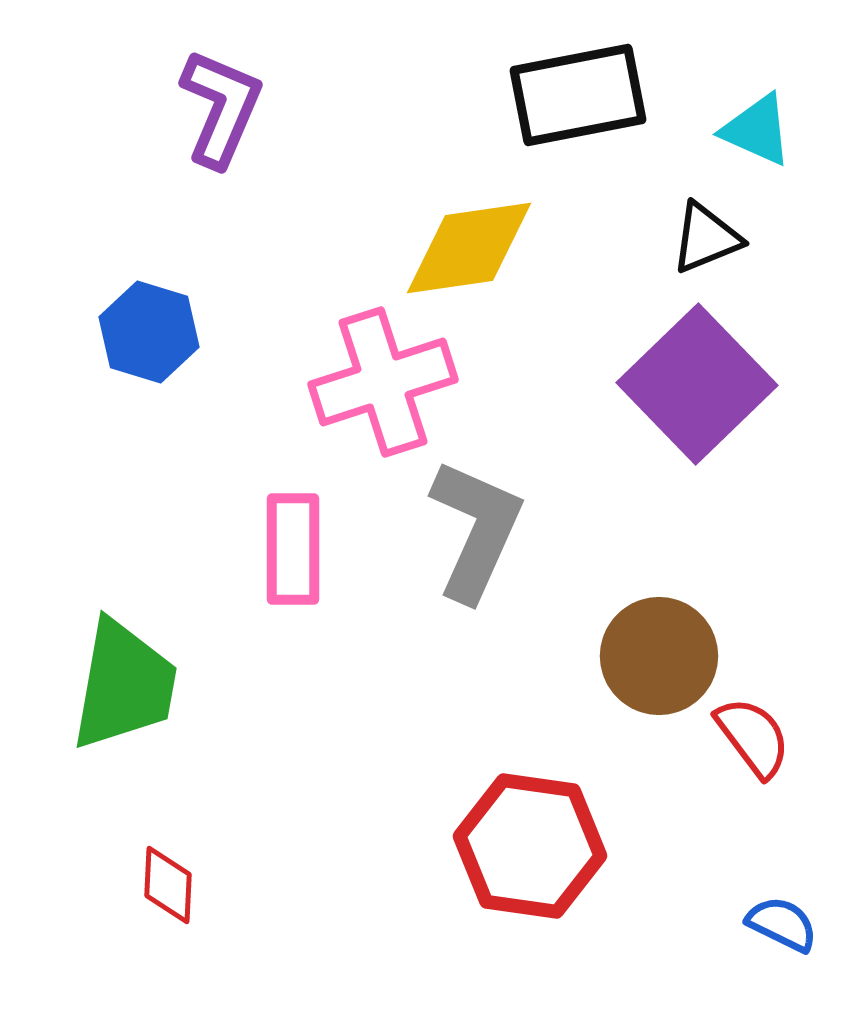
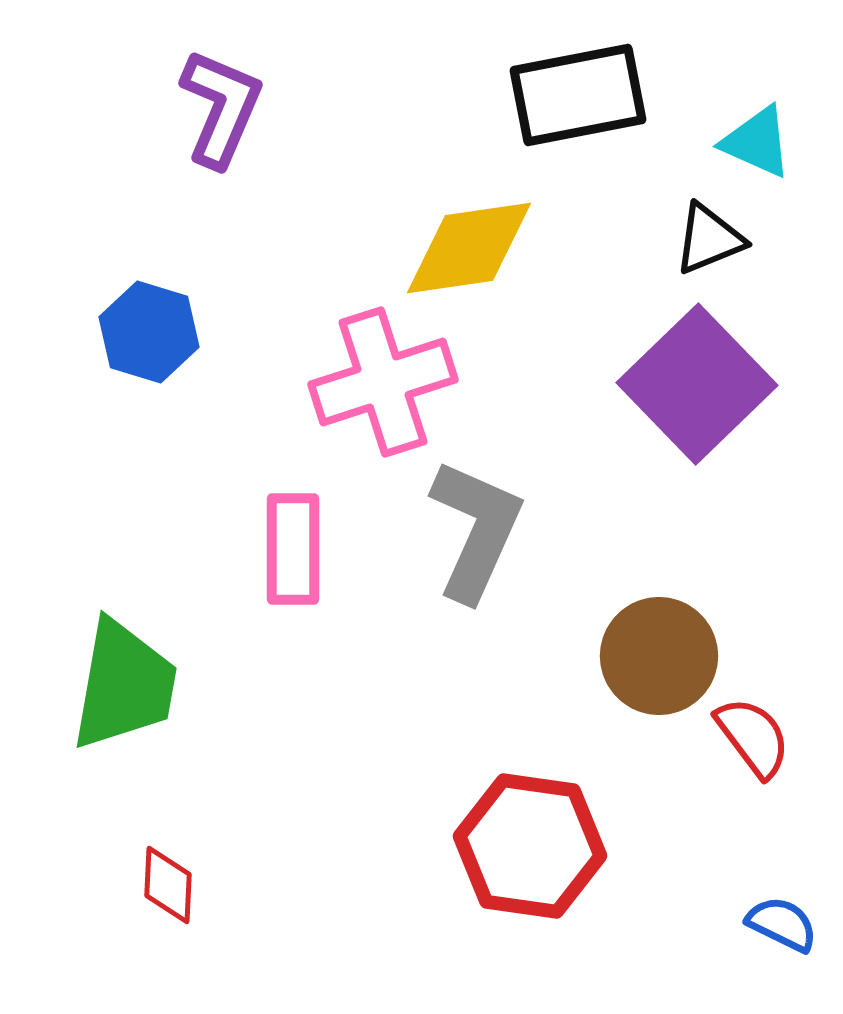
cyan triangle: moved 12 px down
black triangle: moved 3 px right, 1 px down
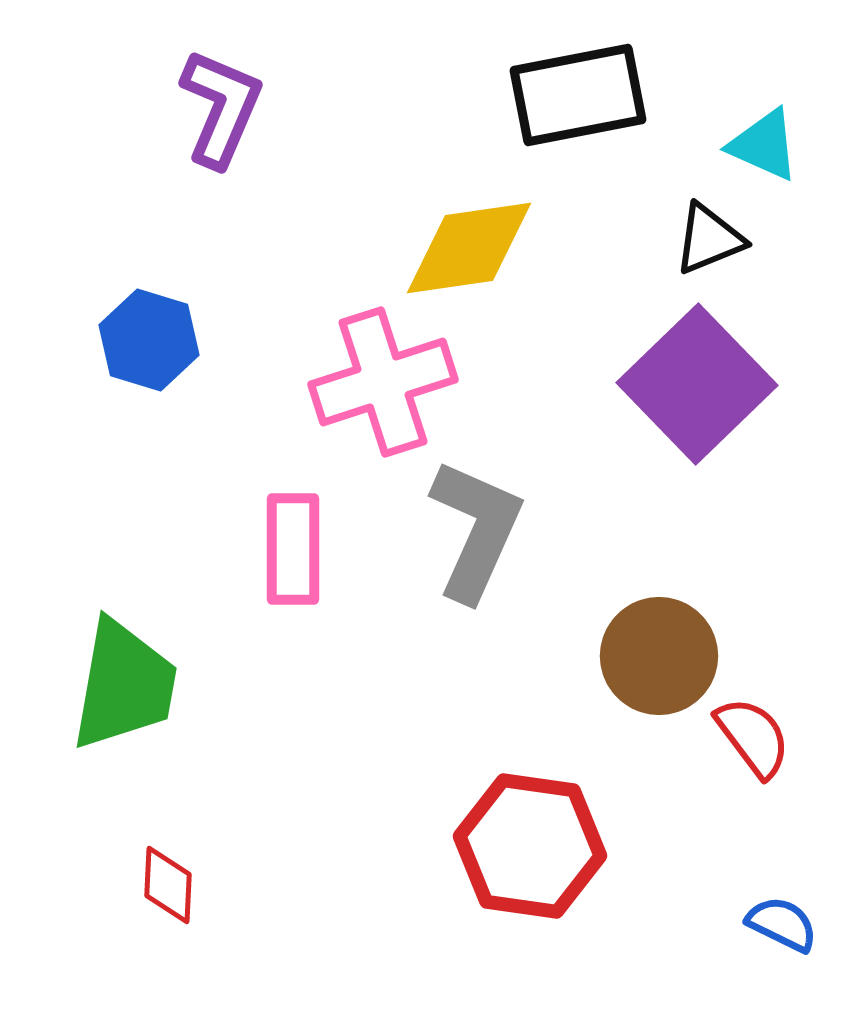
cyan triangle: moved 7 px right, 3 px down
blue hexagon: moved 8 px down
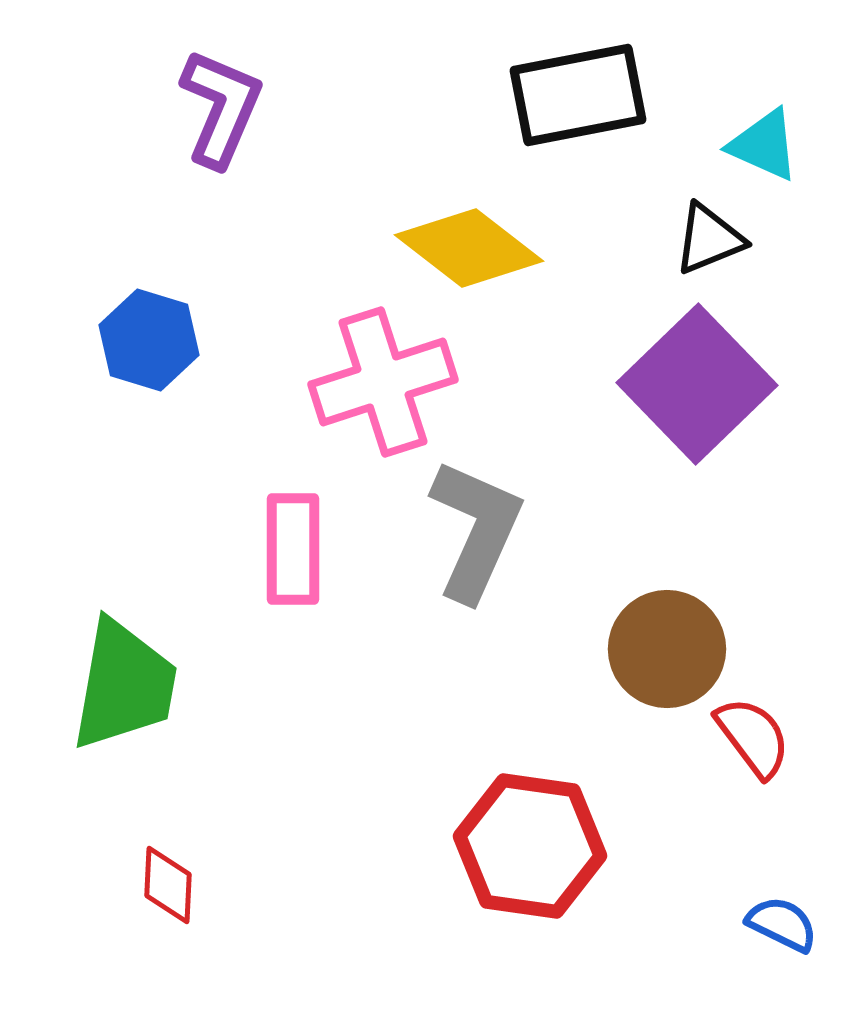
yellow diamond: rotated 46 degrees clockwise
brown circle: moved 8 px right, 7 px up
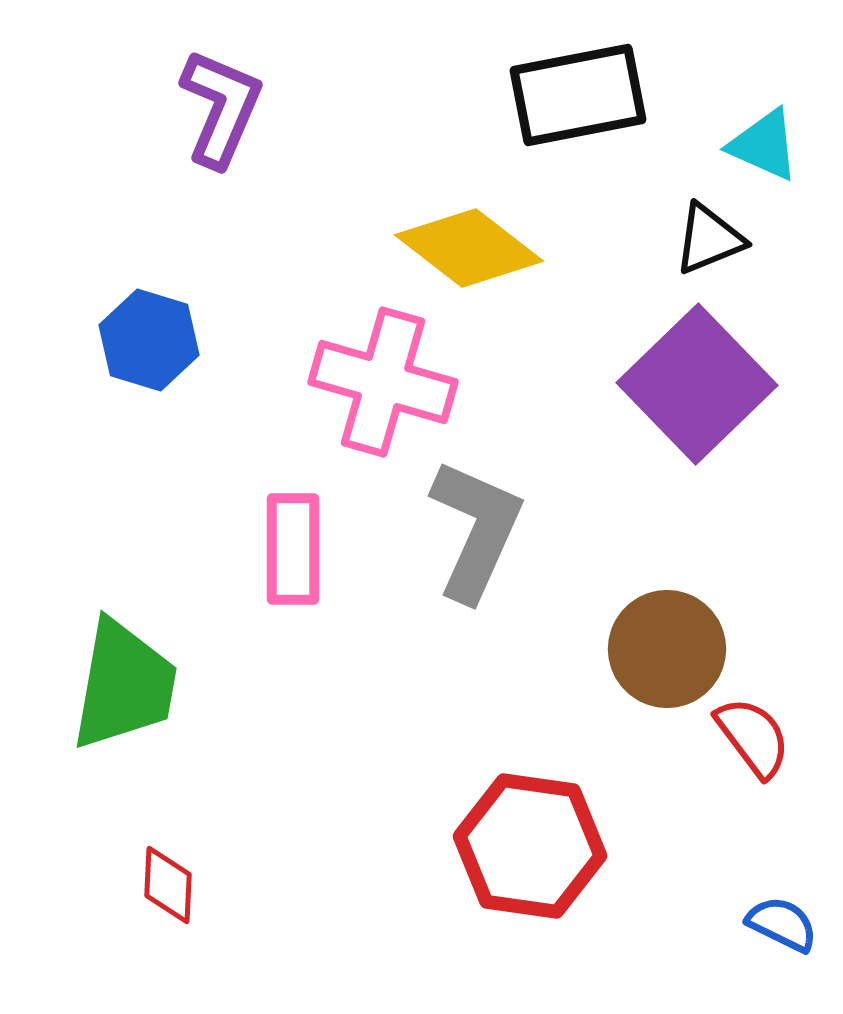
pink cross: rotated 34 degrees clockwise
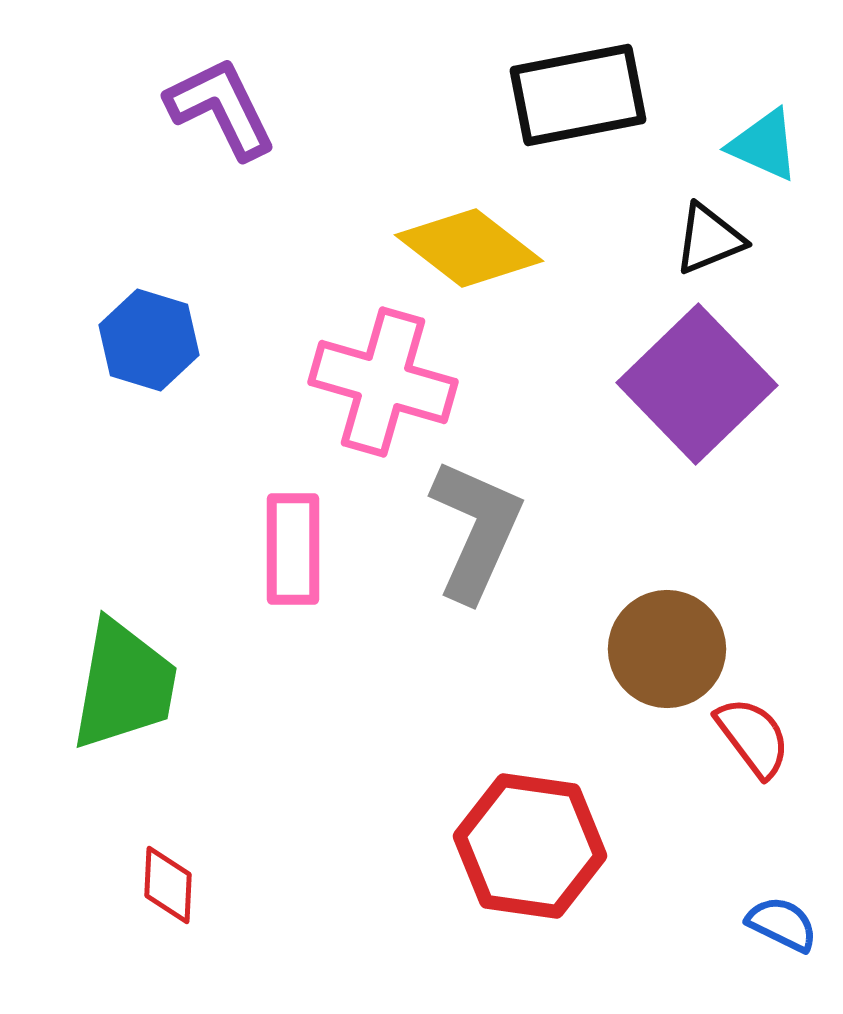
purple L-shape: rotated 49 degrees counterclockwise
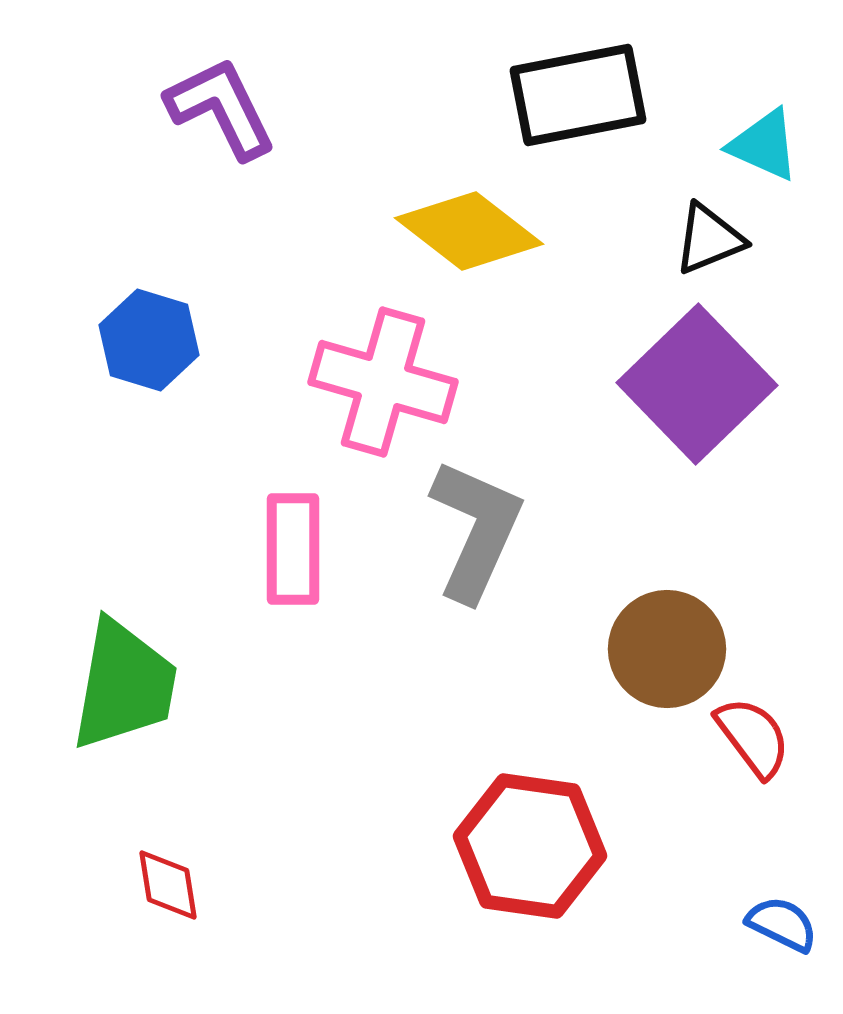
yellow diamond: moved 17 px up
red diamond: rotated 12 degrees counterclockwise
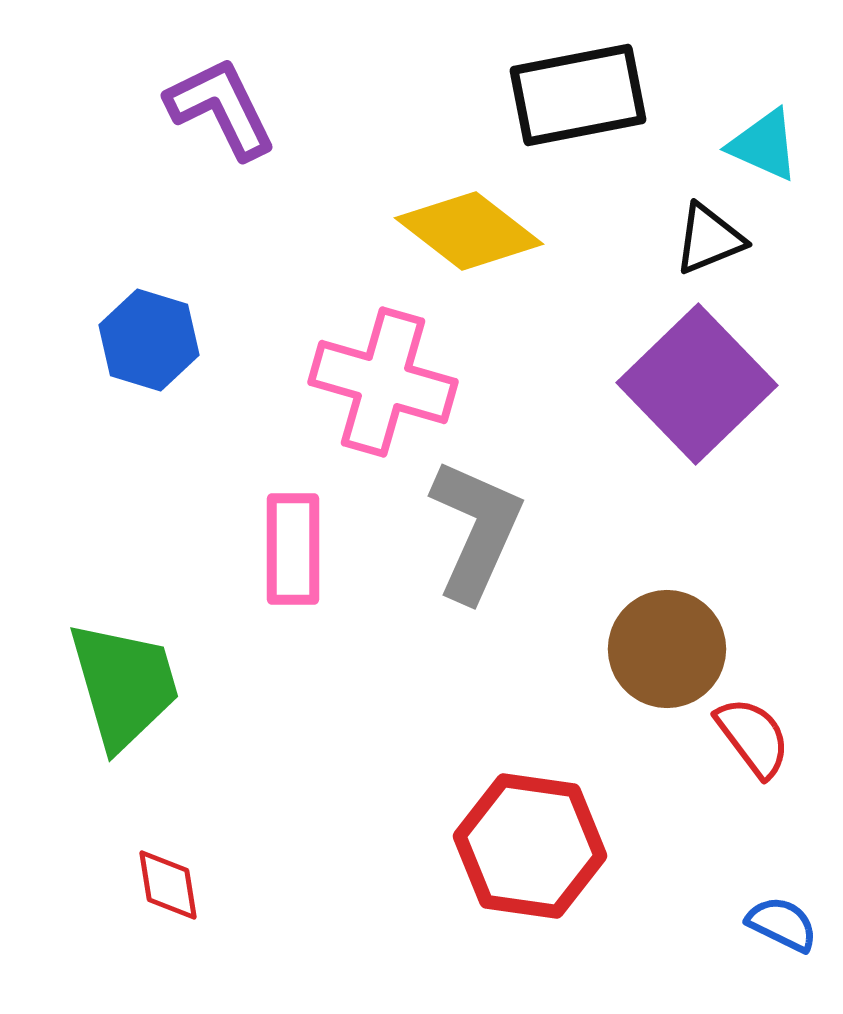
green trapezoid: rotated 26 degrees counterclockwise
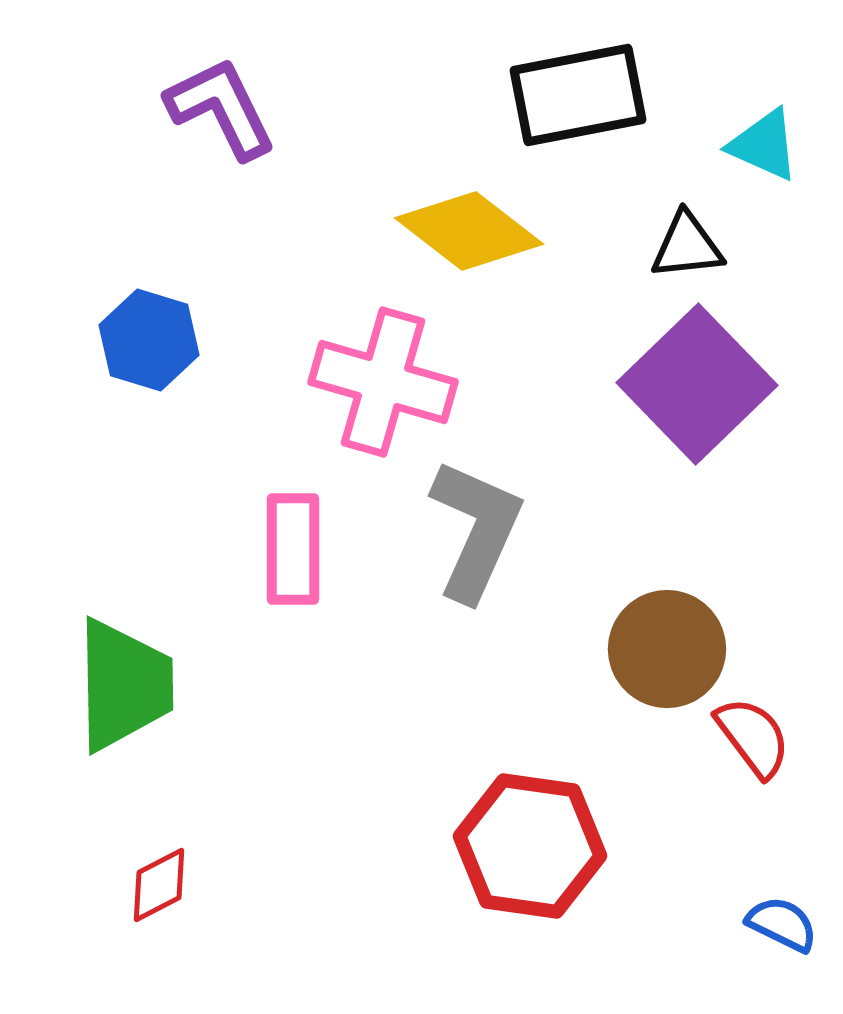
black triangle: moved 22 px left, 7 px down; rotated 16 degrees clockwise
green trapezoid: rotated 15 degrees clockwise
red diamond: moved 9 px left; rotated 72 degrees clockwise
